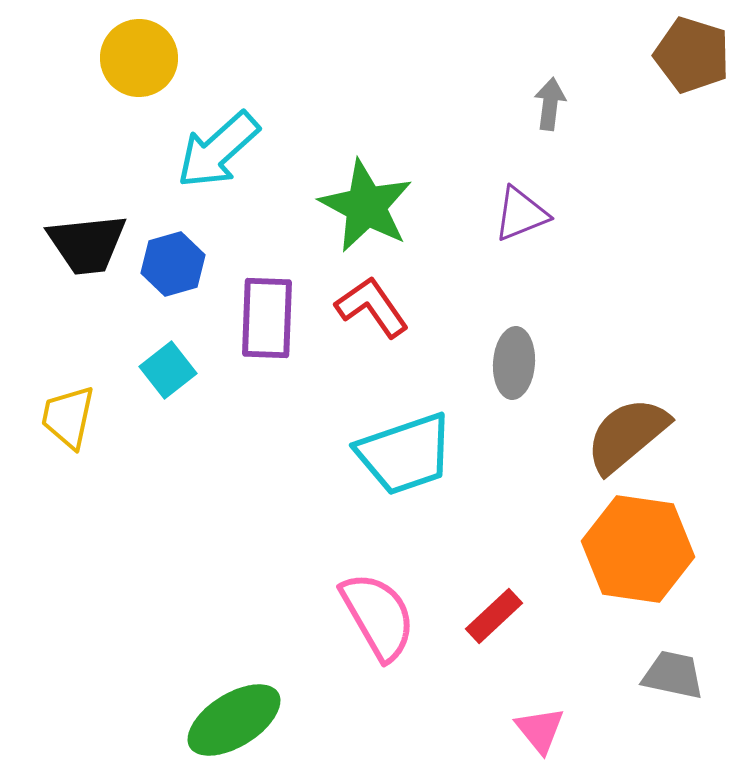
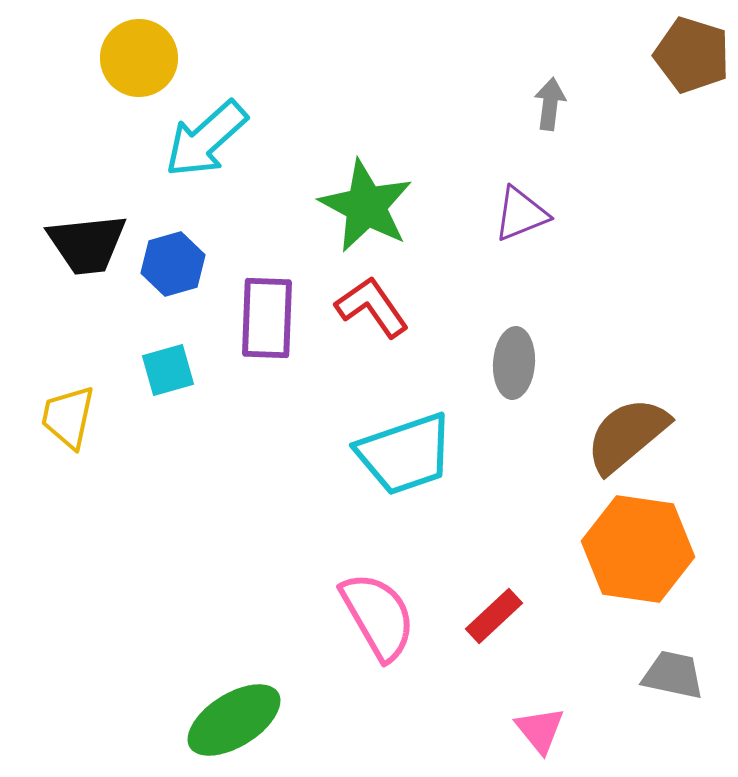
cyan arrow: moved 12 px left, 11 px up
cyan square: rotated 22 degrees clockwise
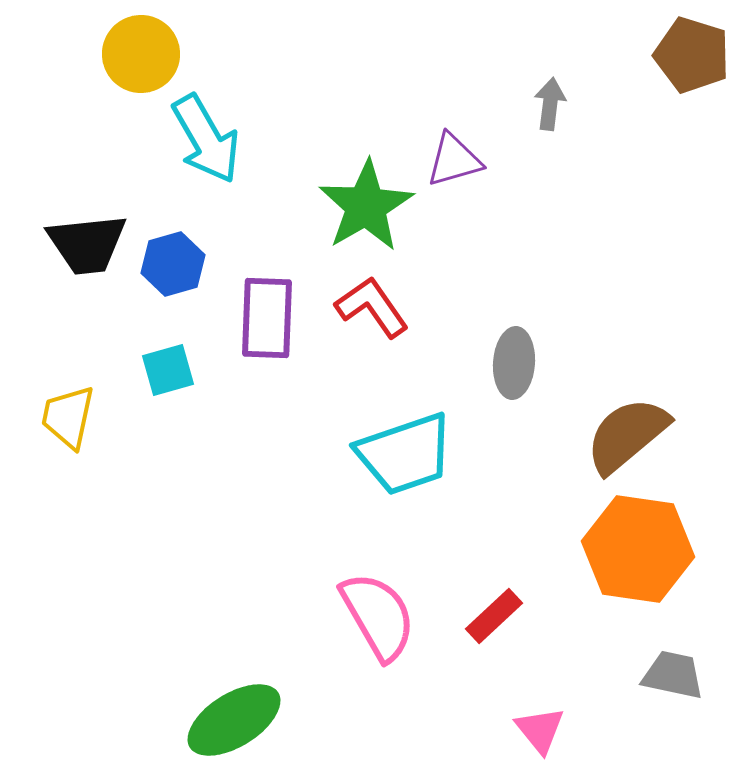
yellow circle: moved 2 px right, 4 px up
cyan arrow: rotated 78 degrees counterclockwise
green star: rotated 14 degrees clockwise
purple triangle: moved 67 px left, 54 px up; rotated 6 degrees clockwise
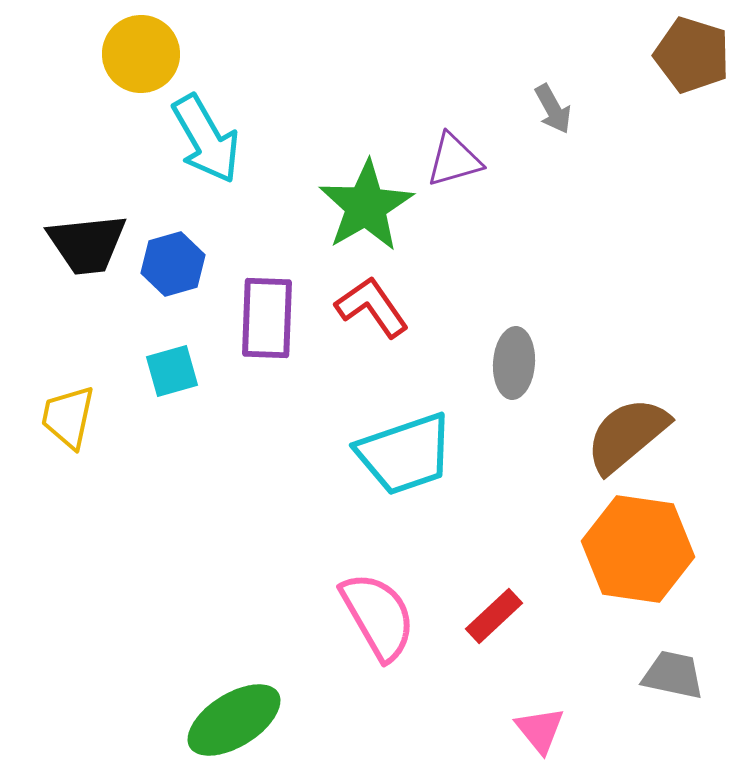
gray arrow: moved 3 px right, 5 px down; rotated 144 degrees clockwise
cyan square: moved 4 px right, 1 px down
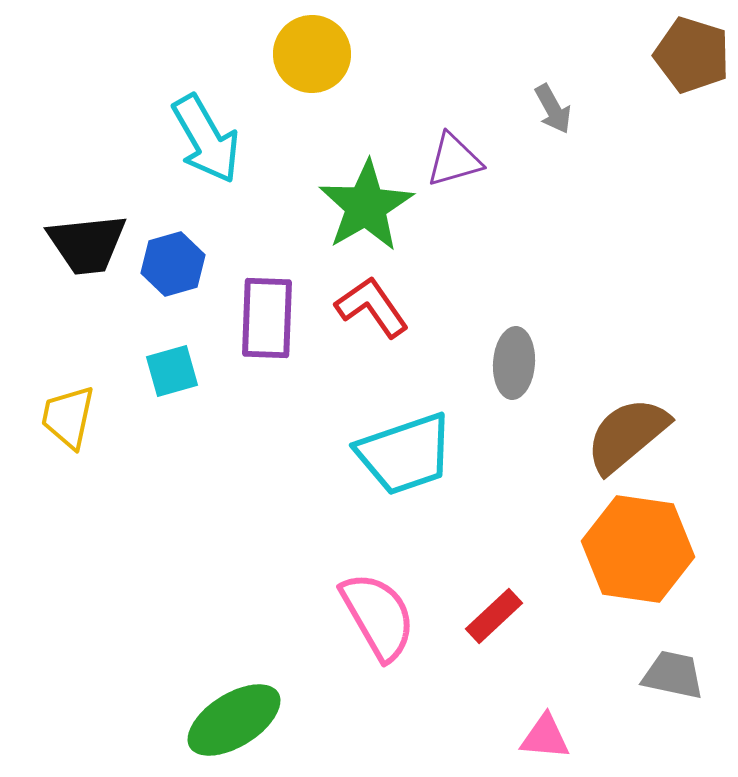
yellow circle: moved 171 px right
pink triangle: moved 5 px right, 7 px down; rotated 46 degrees counterclockwise
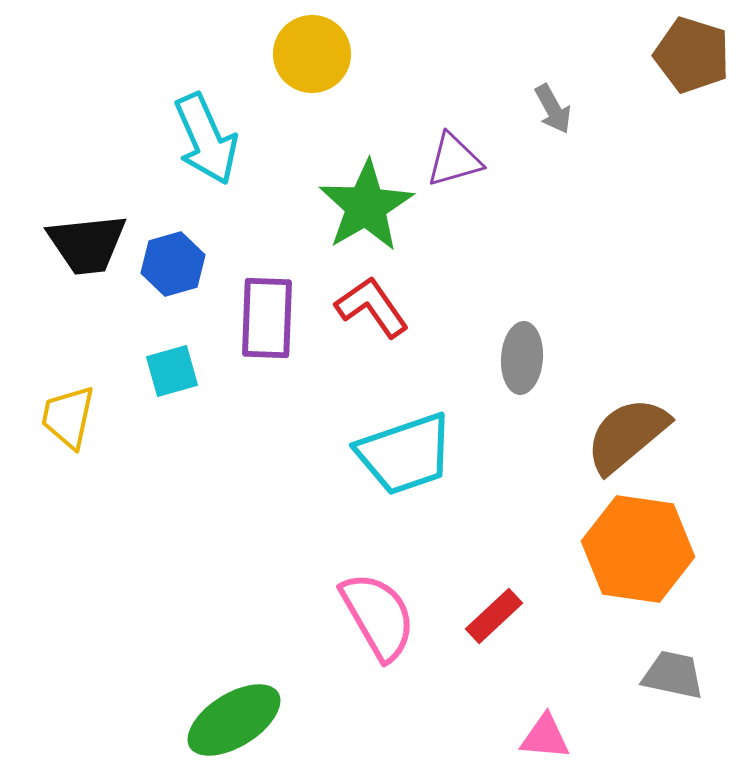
cyan arrow: rotated 6 degrees clockwise
gray ellipse: moved 8 px right, 5 px up
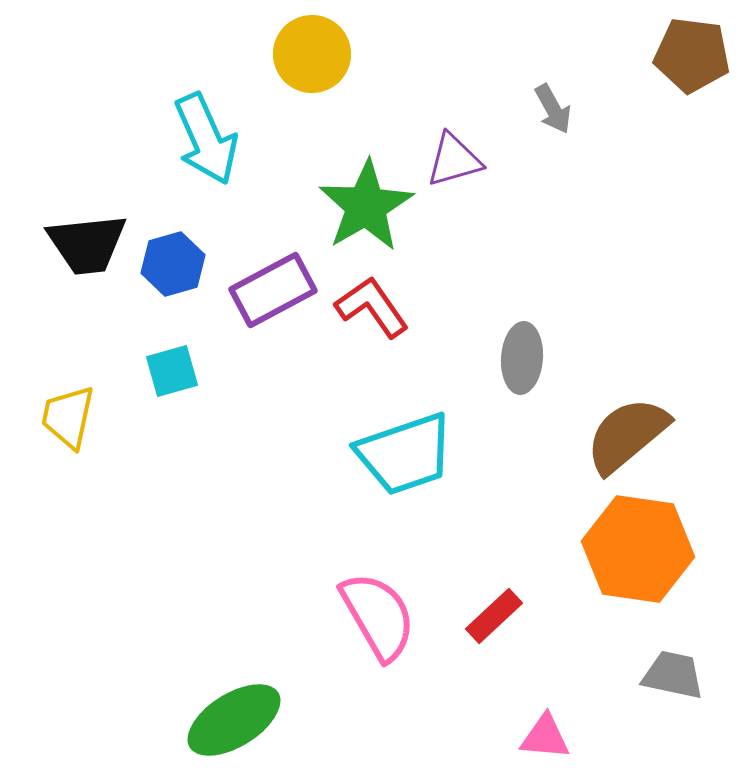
brown pentagon: rotated 10 degrees counterclockwise
purple rectangle: moved 6 px right, 28 px up; rotated 60 degrees clockwise
